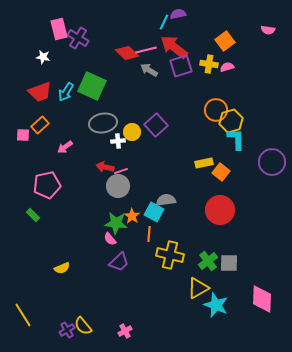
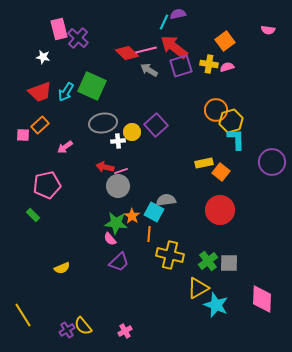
purple cross at (78, 38): rotated 10 degrees clockwise
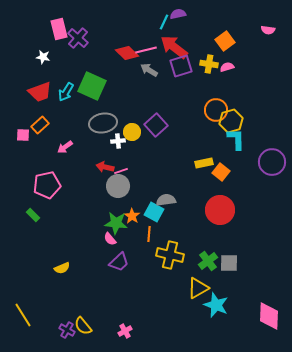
pink diamond at (262, 299): moved 7 px right, 17 px down
purple cross at (67, 330): rotated 28 degrees counterclockwise
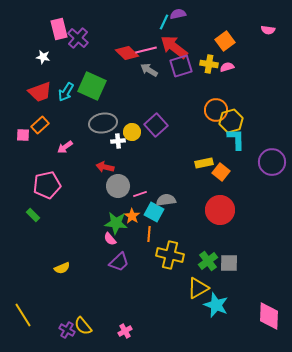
pink line at (121, 171): moved 19 px right, 23 px down
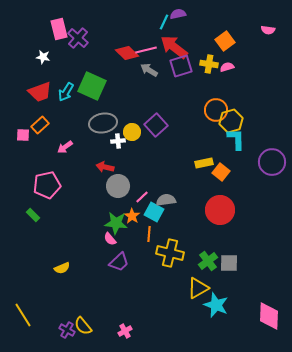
pink line at (140, 194): moved 2 px right, 3 px down; rotated 24 degrees counterclockwise
yellow cross at (170, 255): moved 2 px up
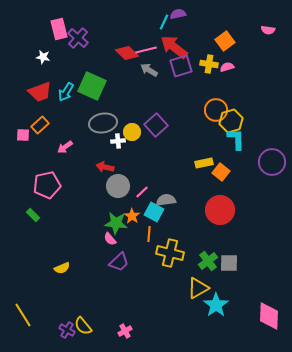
pink line at (142, 197): moved 5 px up
cyan star at (216, 305): rotated 15 degrees clockwise
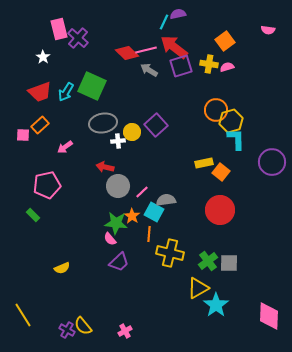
white star at (43, 57): rotated 24 degrees clockwise
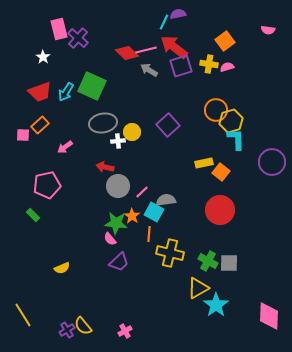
purple square at (156, 125): moved 12 px right
green cross at (208, 261): rotated 24 degrees counterclockwise
purple cross at (67, 330): rotated 28 degrees clockwise
